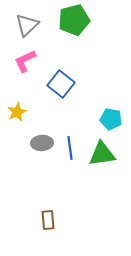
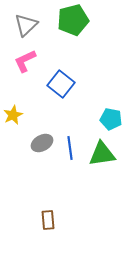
green pentagon: moved 1 px left
gray triangle: moved 1 px left
yellow star: moved 4 px left, 3 px down
gray ellipse: rotated 25 degrees counterclockwise
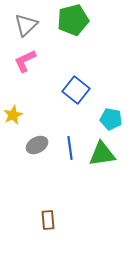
blue square: moved 15 px right, 6 px down
gray ellipse: moved 5 px left, 2 px down
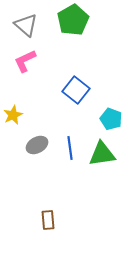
green pentagon: rotated 16 degrees counterclockwise
gray triangle: rotated 35 degrees counterclockwise
cyan pentagon: rotated 10 degrees clockwise
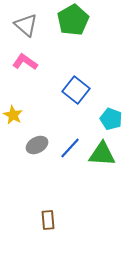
pink L-shape: moved 1 px down; rotated 60 degrees clockwise
yellow star: rotated 18 degrees counterclockwise
blue line: rotated 50 degrees clockwise
green triangle: rotated 12 degrees clockwise
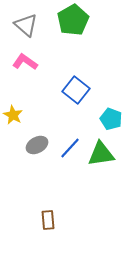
green triangle: moved 1 px left; rotated 12 degrees counterclockwise
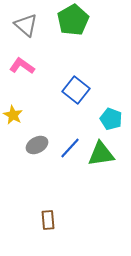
pink L-shape: moved 3 px left, 4 px down
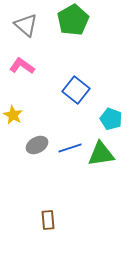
blue line: rotated 30 degrees clockwise
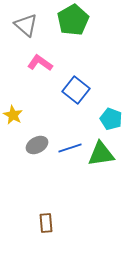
pink L-shape: moved 18 px right, 3 px up
brown rectangle: moved 2 px left, 3 px down
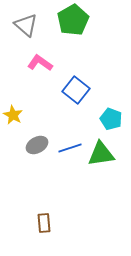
brown rectangle: moved 2 px left
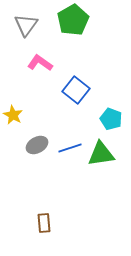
gray triangle: rotated 25 degrees clockwise
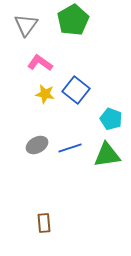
yellow star: moved 32 px right, 21 px up; rotated 18 degrees counterclockwise
green triangle: moved 6 px right, 1 px down
